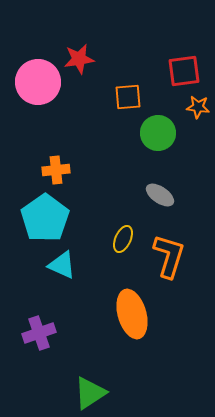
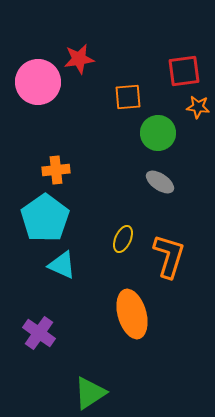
gray ellipse: moved 13 px up
purple cross: rotated 36 degrees counterclockwise
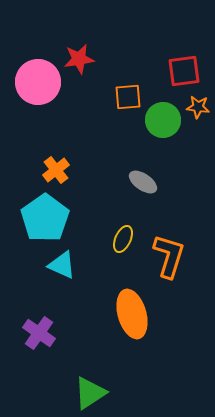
green circle: moved 5 px right, 13 px up
orange cross: rotated 32 degrees counterclockwise
gray ellipse: moved 17 px left
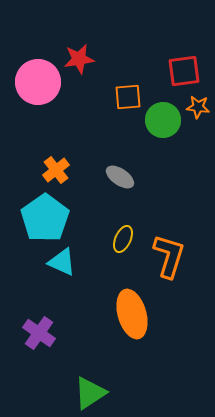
gray ellipse: moved 23 px left, 5 px up
cyan triangle: moved 3 px up
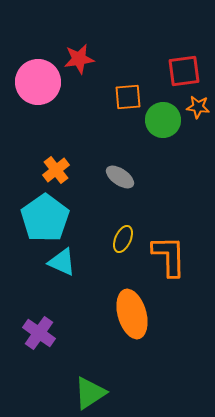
orange L-shape: rotated 18 degrees counterclockwise
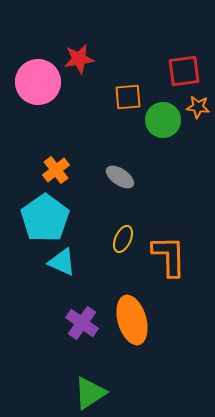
orange ellipse: moved 6 px down
purple cross: moved 43 px right, 10 px up
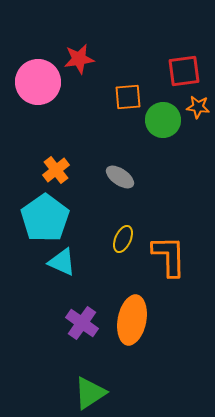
orange ellipse: rotated 27 degrees clockwise
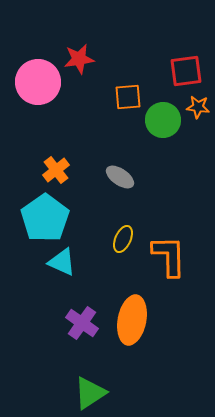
red square: moved 2 px right
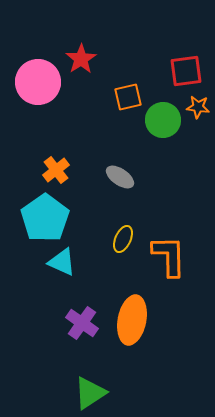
red star: moved 2 px right; rotated 24 degrees counterclockwise
orange square: rotated 8 degrees counterclockwise
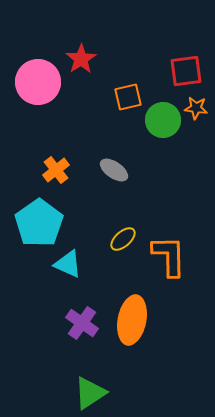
orange star: moved 2 px left, 1 px down
gray ellipse: moved 6 px left, 7 px up
cyan pentagon: moved 6 px left, 5 px down
yellow ellipse: rotated 24 degrees clockwise
cyan triangle: moved 6 px right, 2 px down
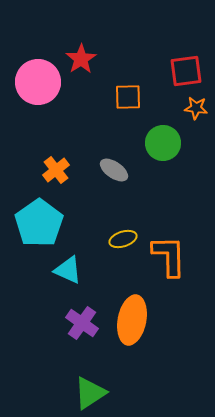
orange square: rotated 12 degrees clockwise
green circle: moved 23 px down
yellow ellipse: rotated 24 degrees clockwise
cyan triangle: moved 6 px down
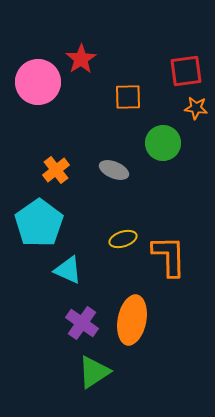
gray ellipse: rotated 12 degrees counterclockwise
green triangle: moved 4 px right, 21 px up
